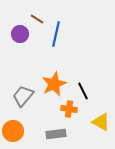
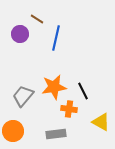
blue line: moved 4 px down
orange star: moved 3 px down; rotated 15 degrees clockwise
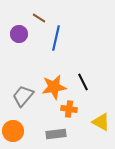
brown line: moved 2 px right, 1 px up
purple circle: moved 1 px left
black line: moved 9 px up
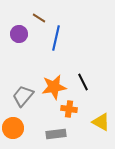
orange circle: moved 3 px up
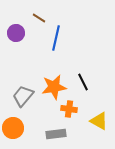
purple circle: moved 3 px left, 1 px up
yellow triangle: moved 2 px left, 1 px up
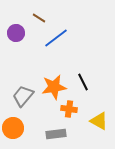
blue line: rotated 40 degrees clockwise
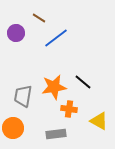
black line: rotated 24 degrees counterclockwise
gray trapezoid: rotated 30 degrees counterclockwise
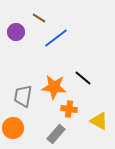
purple circle: moved 1 px up
black line: moved 4 px up
orange star: rotated 15 degrees clockwise
gray rectangle: rotated 42 degrees counterclockwise
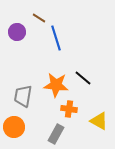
purple circle: moved 1 px right
blue line: rotated 70 degrees counterclockwise
orange star: moved 2 px right, 2 px up
orange circle: moved 1 px right, 1 px up
gray rectangle: rotated 12 degrees counterclockwise
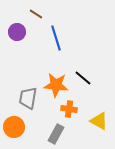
brown line: moved 3 px left, 4 px up
gray trapezoid: moved 5 px right, 2 px down
